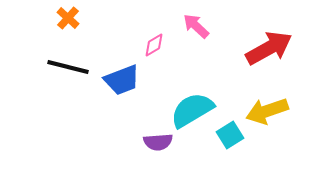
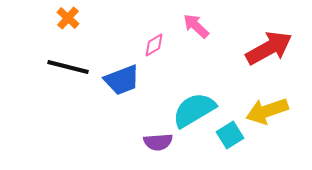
cyan semicircle: moved 2 px right
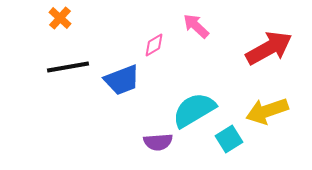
orange cross: moved 8 px left
black line: rotated 24 degrees counterclockwise
cyan square: moved 1 px left, 4 px down
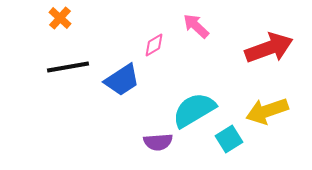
red arrow: rotated 9 degrees clockwise
blue trapezoid: rotated 12 degrees counterclockwise
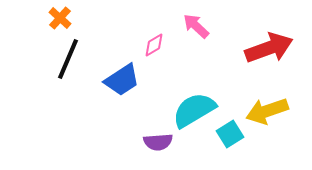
black line: moved 8 px up; rotated 57 degrees counterclockwise
cyan square: moved 1 px right, 5 px up
